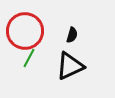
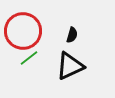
red circle: moved 2 px left
green line: rotated 24 degrees clockwise
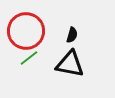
red circle: moved 3 px right
black triangle: moved 2 px up; rotated 36 degrees clockwise
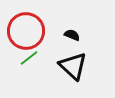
black semicircle: rotated 84 degrees counterclockwise
black triangle: moved 3 px right, 2 px down; rotated 32 degrees clockwise
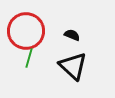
green line: rotated 36 degrees counterclockwise
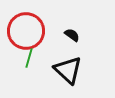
black semicircle: rotated 14 degrees clockwise
black triangle: moved 5 px left, 4 px down
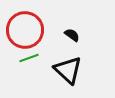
red circle: moved 1 px left, 1 px up
green line: rotated 54 degrees clockwise
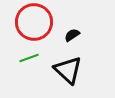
red circle: moved 9 px right, 8 px up
black semicircle: rotated 70 degrees counterclockwise
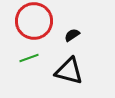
red circle: moved 1 px up
black triangle: moved 1 px right, 1 px down; rotated 28 degrees counterclockwise
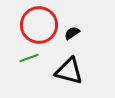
red circle: moved 5 px right, 4 px down
black semicircle: moved 2 px up
